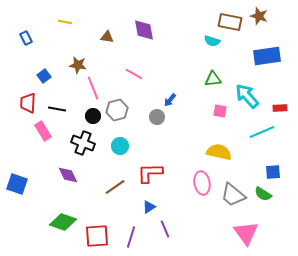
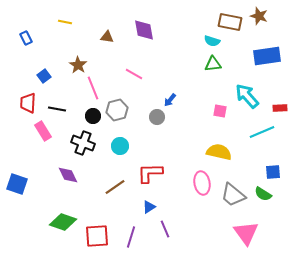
brown star at (78, 65): rotated 24 degrees clockwise
green triangle at (213, 79): moved 15 px up
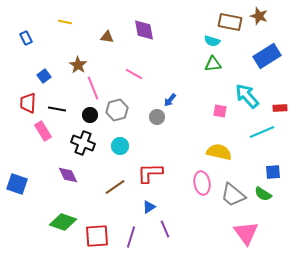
blue rectangle at (267, 56): rotated 24 degrees counterclockwise
black circle at (93, 116): moved 3 px left, 1 px up
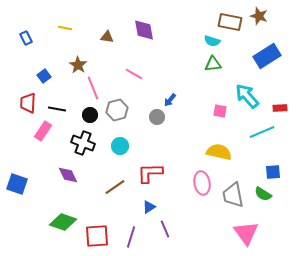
yellow line at (65, 22): moved 6 px down
pink rectangle at (43, 131): rotated 66 degrees clockwise
gray trapezoid at (233, 195): rotated 40 degrees clockwise
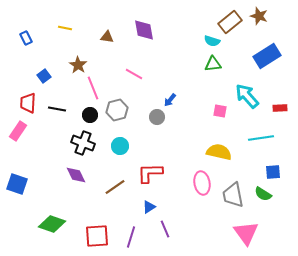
brown rectangle at (230, 22): rotated 50 degrees counterclockwise
pink rectangle at (43, 131): moved 25 px left
cyan line at (262, 132): moved 1 px left, 6 px down; rotated 15 degrees clockwise
purple diamond at (68, 175): moved 8 px right
green diamond at (63, 222): moved 11 px left, 2 px down
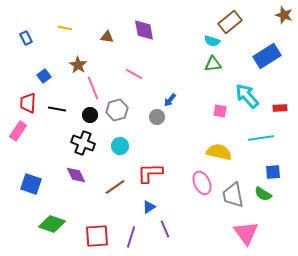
brown star at (259, 16): moved 25 px right, 1 px up
pink ellipse at (202, 183): rotated 15 degrees counterclockwise
blue square at (17, 184): moved 14 px right
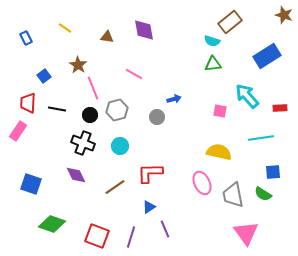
yellow line at (65, 28): rotated 24 degrees clockwise
blue arrow at (170, 100): moved 4 px right, 1 px up; rotated 144 degrees counterclockwise
red square at (97, 236): rotated 25 degrees clockwise
